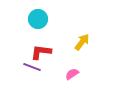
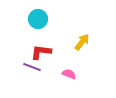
pink semicircle: moved 3 px left; rotated 56 degrees clockwise
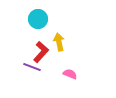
yellow arrow: moved 23 px left; rotated 48 degrees counterclockwise
red L-shape: rotated 125 degrees clockwise
pink semicircle: moved 1 px right
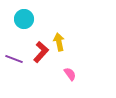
cyan circle: moved 14 px left
purple line: moved 18 px left, 8 px up
pink semicircle: rotated 32 degrees clockwise
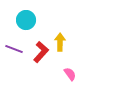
cyan circle: moved 2 px right, 1 px down
yellow arrow: moved 1 px right; rotated 12 degrees clockwise
purple line: moved 10 px up
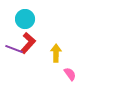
cyan circle: moved 1 px left, 1 px up
yellow arrow: moved 4 px left, 11 px down
red L-shape: moved 13 px left, 9 px up
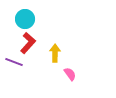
purple line: moved 13 px down
yellow arrow: moved 1 px left
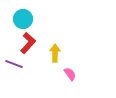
cyan circle: moved 2 px left
purple line: moved 2 px down
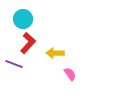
yellow arrow: rotated 90 degrees counterclockwise
